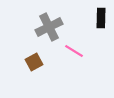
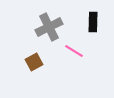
black rectangle: moved 8 px left, 4 px down
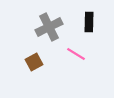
black rectangle: moved 4 px left
pink line: moved 2 px right, 3 px down
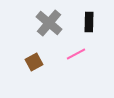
gray cross: moved 4 px up; rotated 24 degrees counterclockwise
pink line: rotated 60 degrees counterclockwise
